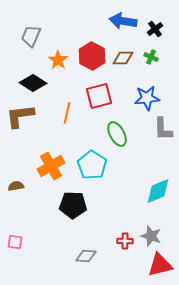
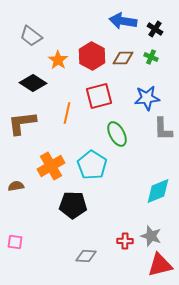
black cross: rotated 21 degrees counterclockwise
gray trapezoid: rotated 75 degrees counterclockwise
brown L-shape: moved 2 px right, 7 px down
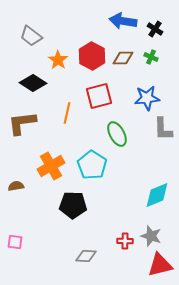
cyan diamond: moved 1 px left, 4 px down
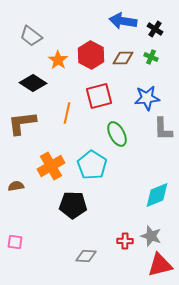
red hexagon: moved 1 px left, 1 px up
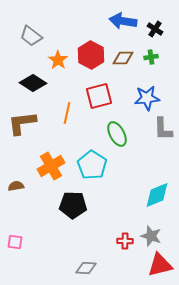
green cross: rotated 32 degrees counterclockwise
gray diamond: moved 12 px down
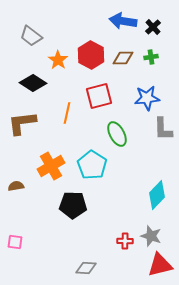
black cross: moved 2 px left, 2 px up; rotated 14 degrees clockwise
cyan diamond: rotated 24 degrees counterclockwise
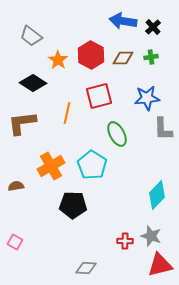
pink square: rotated 21 degrees clockwise
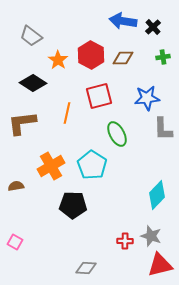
green cross: moved 12 px right
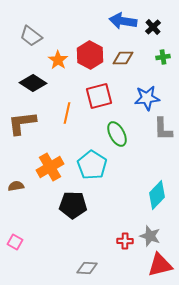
red hexagon: moved 1 px left
orange cross: moved 1 px left, 1 px down
gray star: moved 1 px left
gray diamond: moved 1 px right
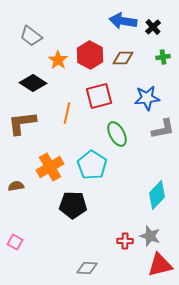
gray L-shape: rotated 100 degrees counterclockwise
